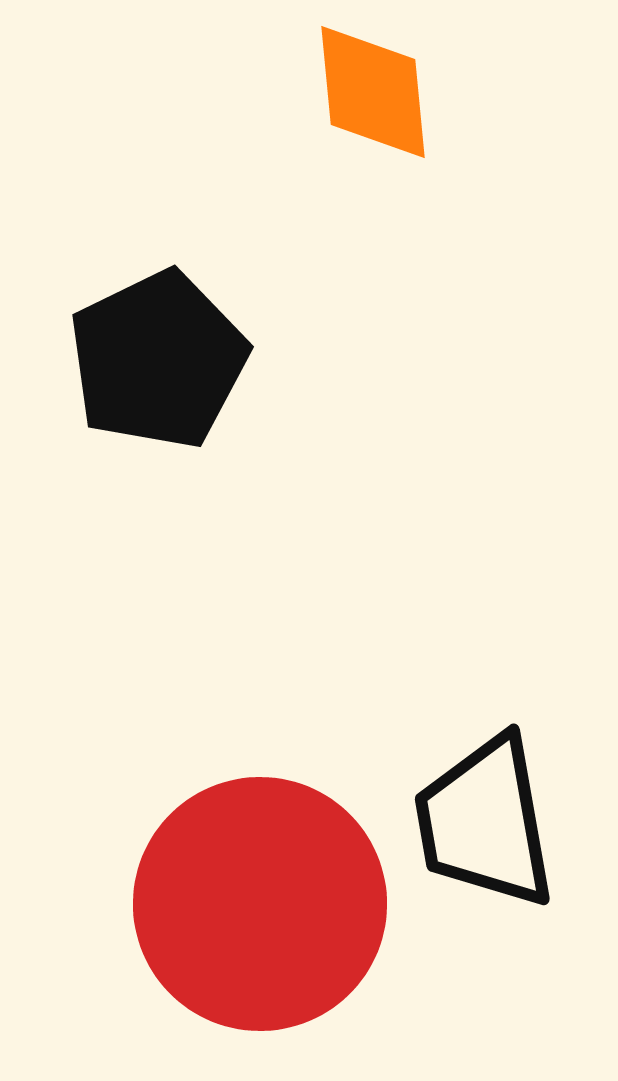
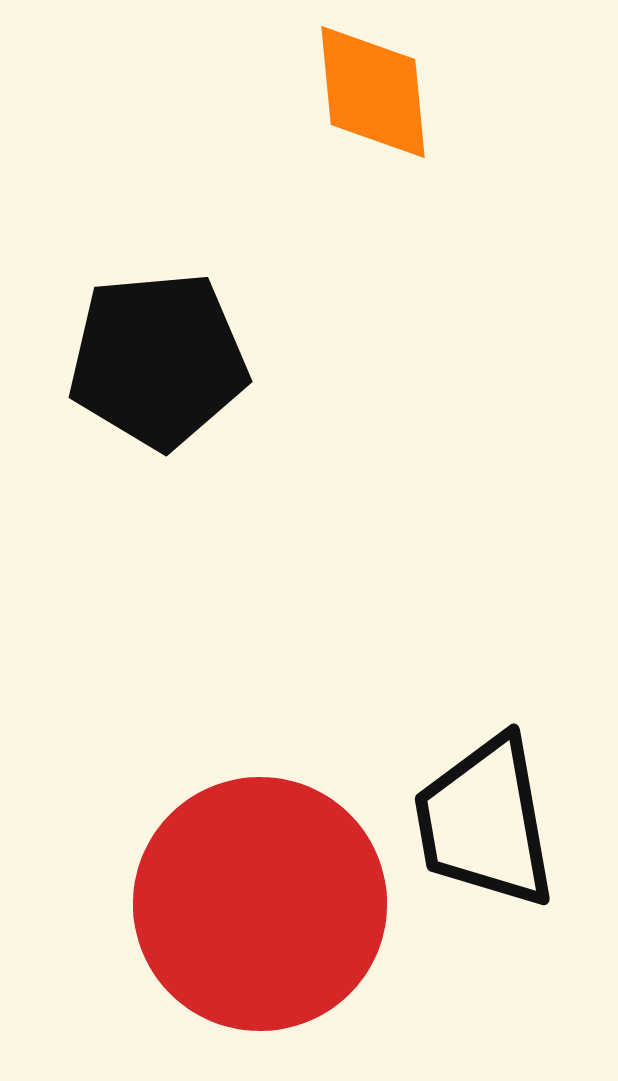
black pentagon: rotated 21 degrees clockwise
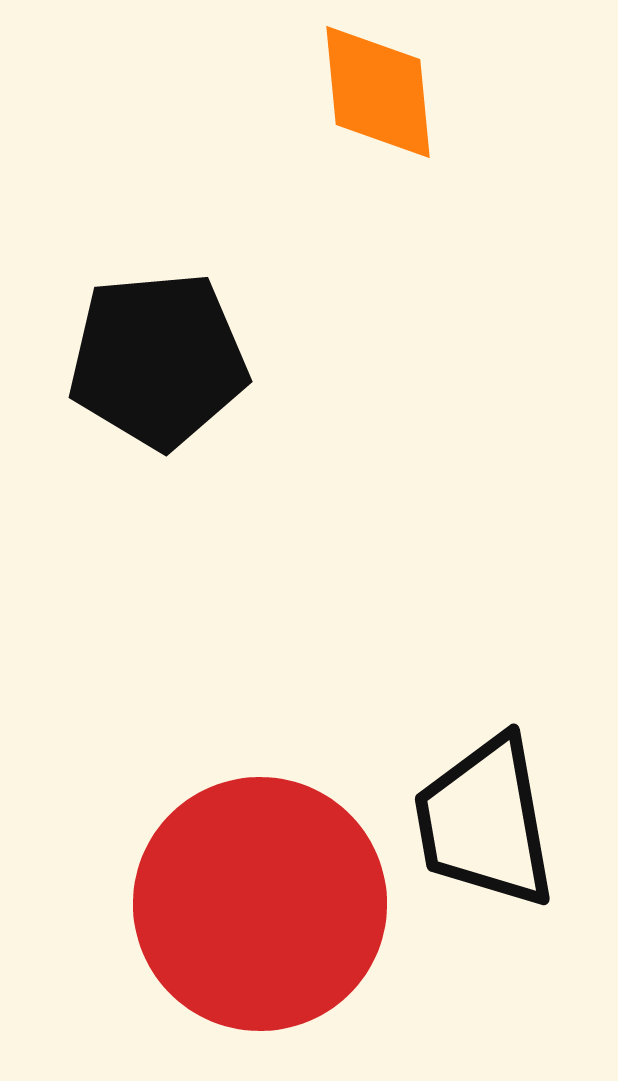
orange diamond: moved 5 px right
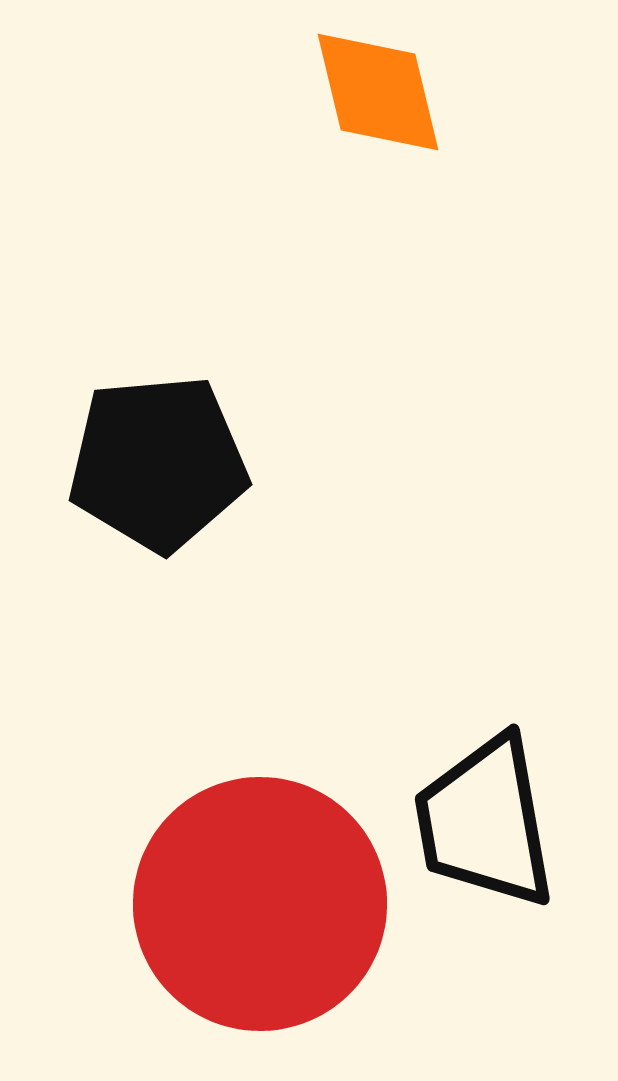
orange diamond: rotated 8 degrees counterclockwise
black pentagon: moved 103 px down
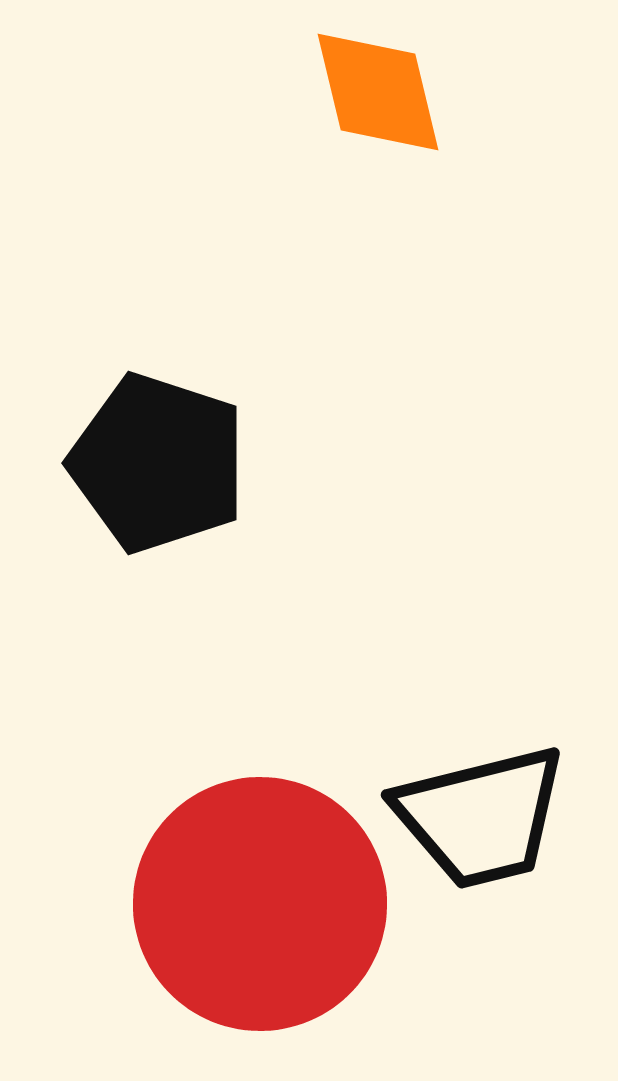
black pentagon: rotated 23 degrees clockwise
black trapezoid: moved 4 px left, 5 px up; rotated 94 degrees counterclockwise
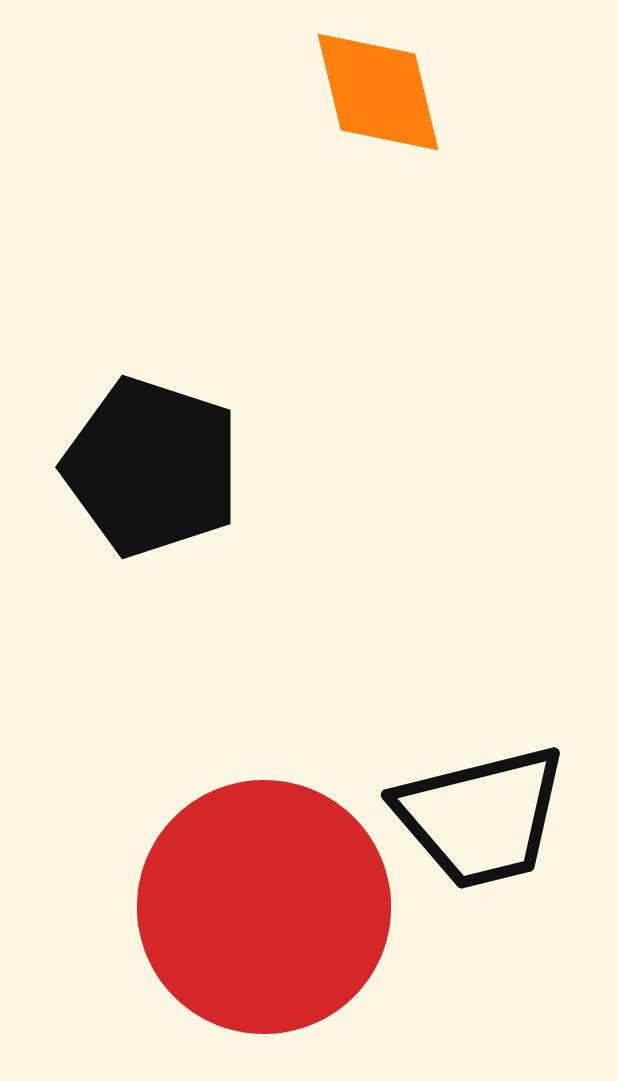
black pentagon: moved 6 px left, 4 px down
red circle: moved 4 px right, 3 px down
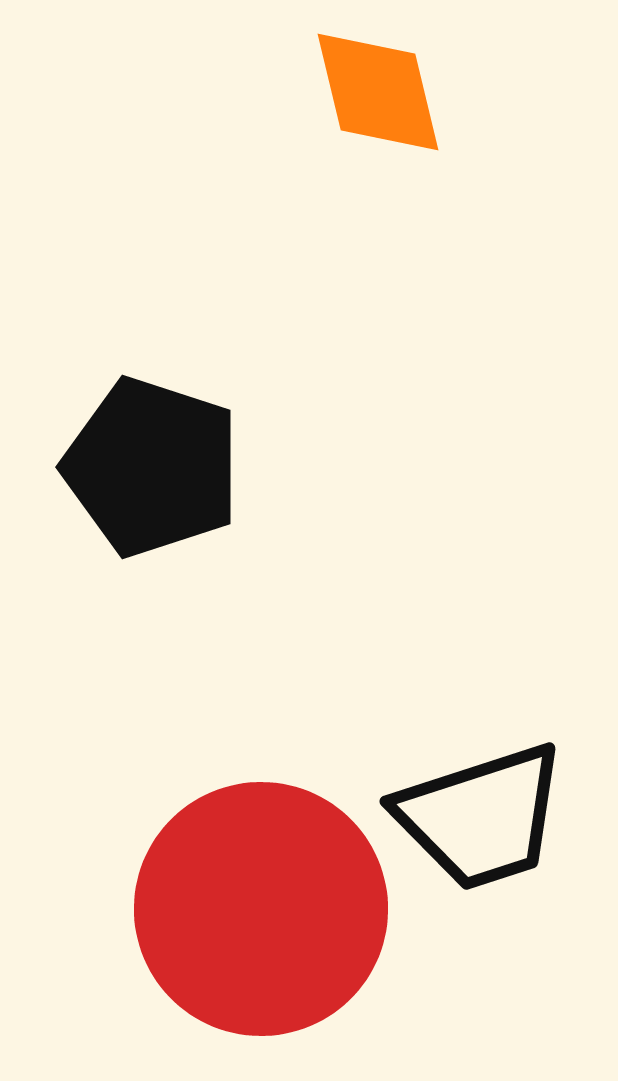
black trapezoid: rotated 4 degrees counterclockwise
red circle: moved 3 px left, 2 px down
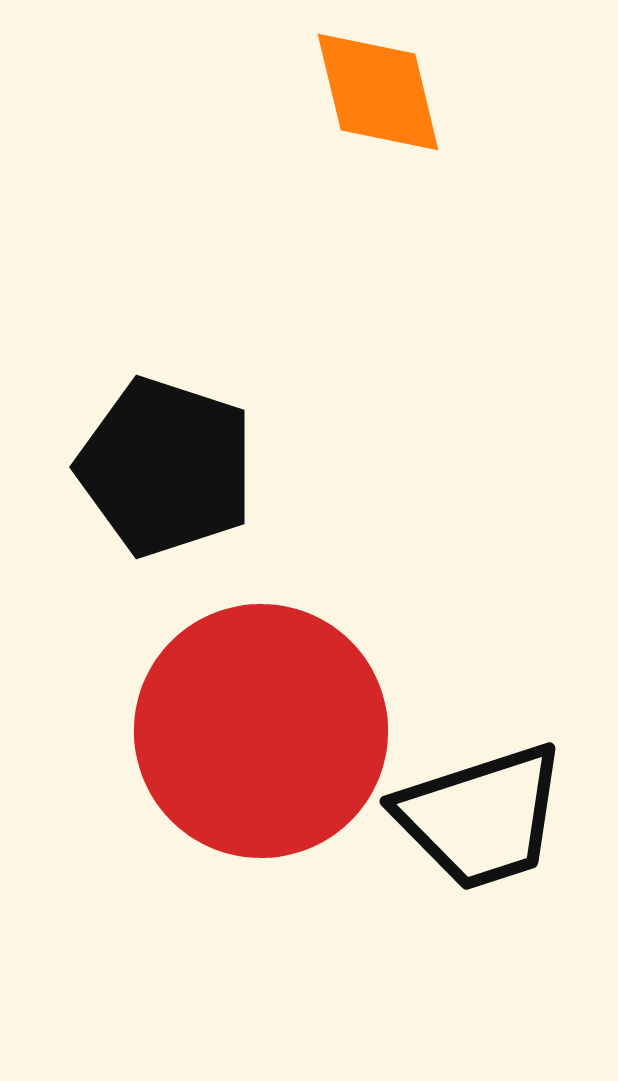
black pentagon: moved 14 px right
red circle: moved 178 px up
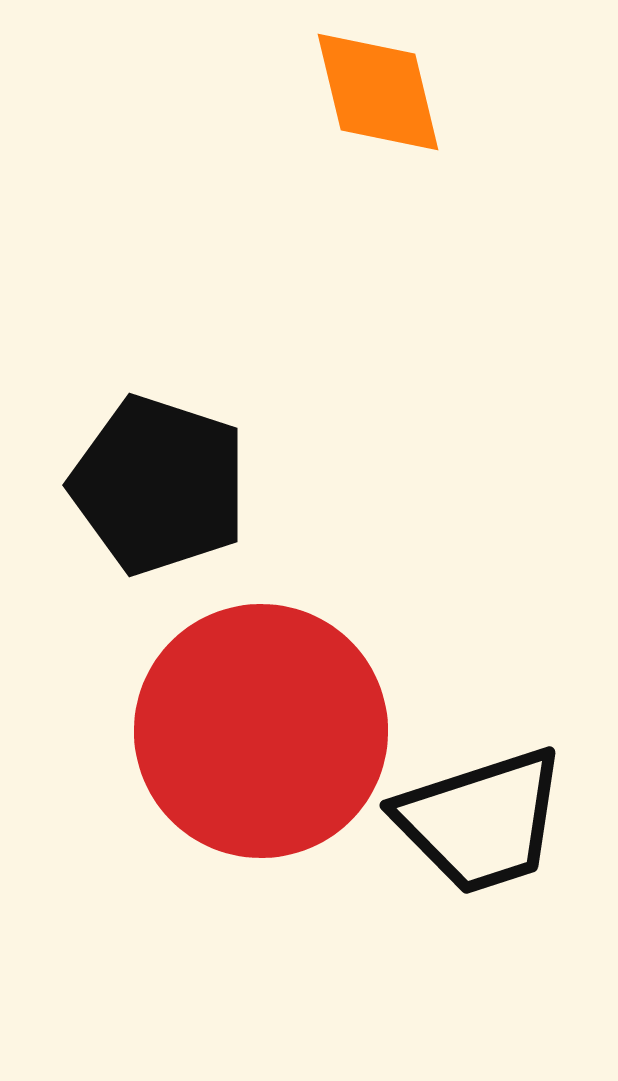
black pentagon: moved 7 px left, 18 px down
black trapezoid: moved 4 px down
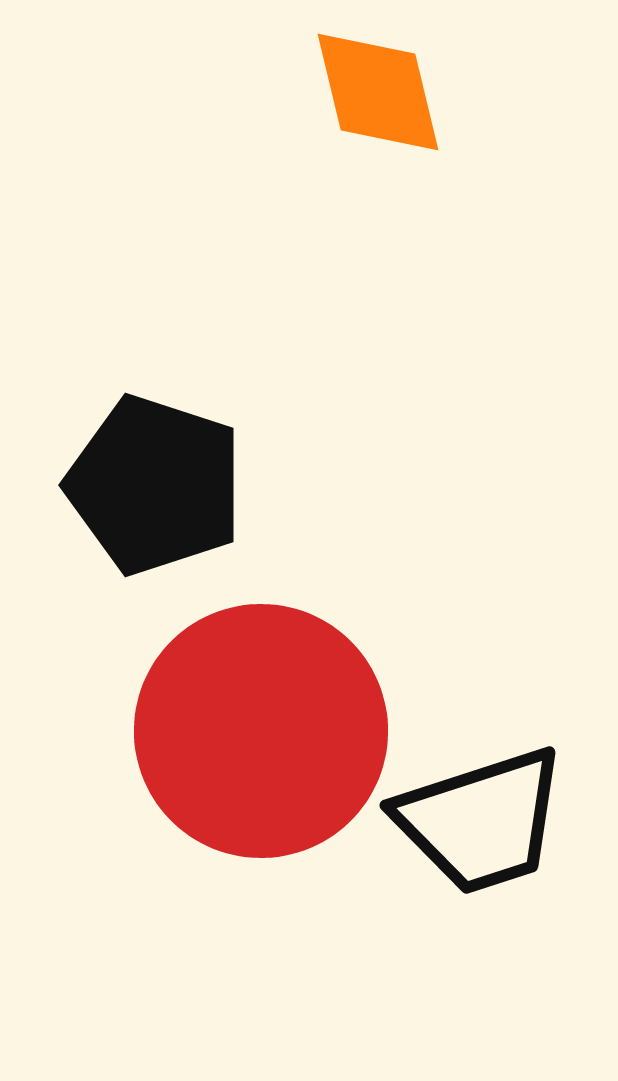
black pentagon: moved 4 px left
